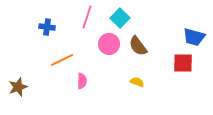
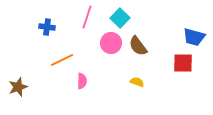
pink circle: moved 2 px right, 1 px up
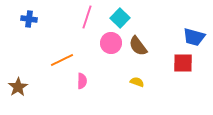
blue cross: moved 18 px left, 8 px up
brown star: rotated 12 degrees counterclockwise
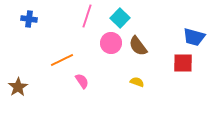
pink line: moved 1 px up
pink semicircle: rotated 35 degrees counterclockwise
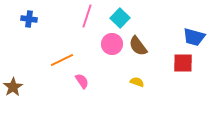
pink circle: moved 1 px right, 1 px down
brown star: moved 5 px left
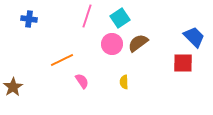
cyan square: rotated 12 degrees clockwise
blue trapezoid: rotated 150 degrees counterclockwise
brown semicircle: moved 3 px up; rotated 90 degrees clockwise
yellow semicircle: moved 13 px left; rotated 112 degrees counterclockwise
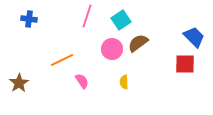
cyan square: moved 1 px right, 2 px down
pink circle: moved 5 px down
red square: moved 2 px right, 1 px down
brown star: moved 6 px right, 4 px up
